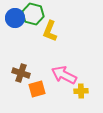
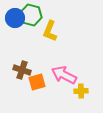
green hexagon: moved 2 px left, 1 px down
brown cross: moved 1 px right, 3 px up
orange square: moved 7 px up
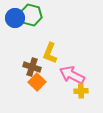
yellow L-shape: moved 22 px down
brown cross: moved 10 px right, 3 px up
pink arrow: moved 8 px right
orange square: rotated 30 degrees counterclockwise
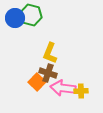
brown cross: moved 16 px right, 6 px down
pink arrow: moved 9 px left, 13 px down; rotated 20 degrees counterclockwise
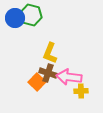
pink arrow: moved 6 px right, 11 px up
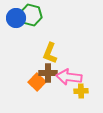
blue circle: moved 1 px right
brown cross: rotated 18 degrees counterclockwise
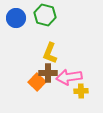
green hexagon: moved 14 px right
pink arrow: rotated 15 degrees counterclockwise
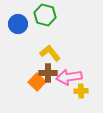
blue circle: moved 2 px right, 6 px down
yellow L-shape: rotated 120 degrees clockwise
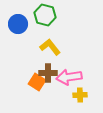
yellow L-shape: moved 6 px up
orange square: rotated 12 degrees counterclockwise
yellow cross: moved 1 px left, 4 px down
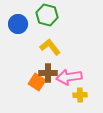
green hexagon: moved 2 px right
